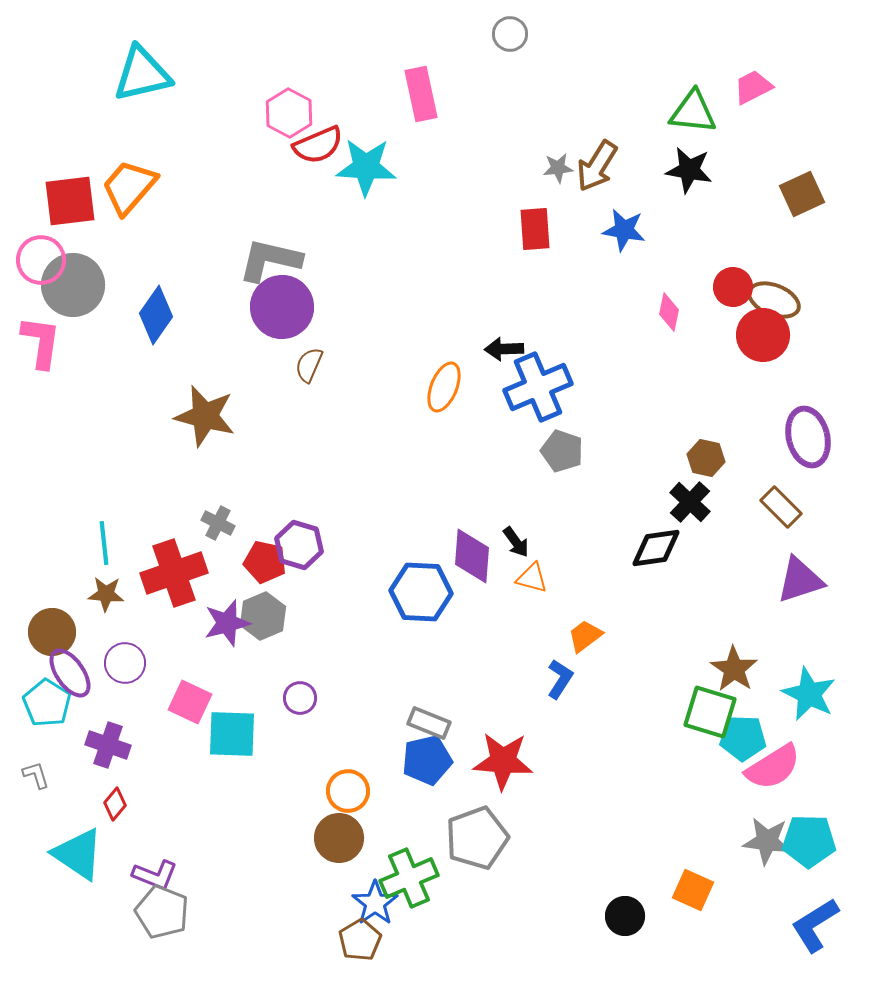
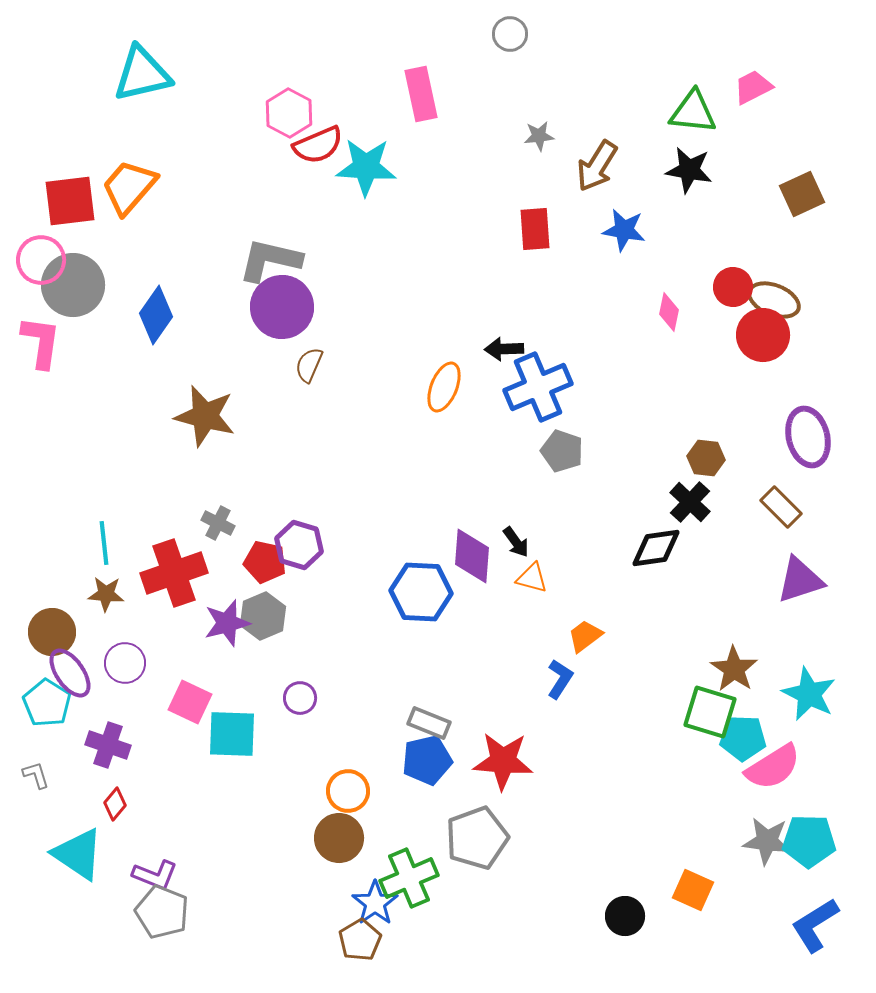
gray star at (558, 168): moved 19 px left, 32 px up
brown hexagon at (706, 458): rotated 6 degrees counterclockwise
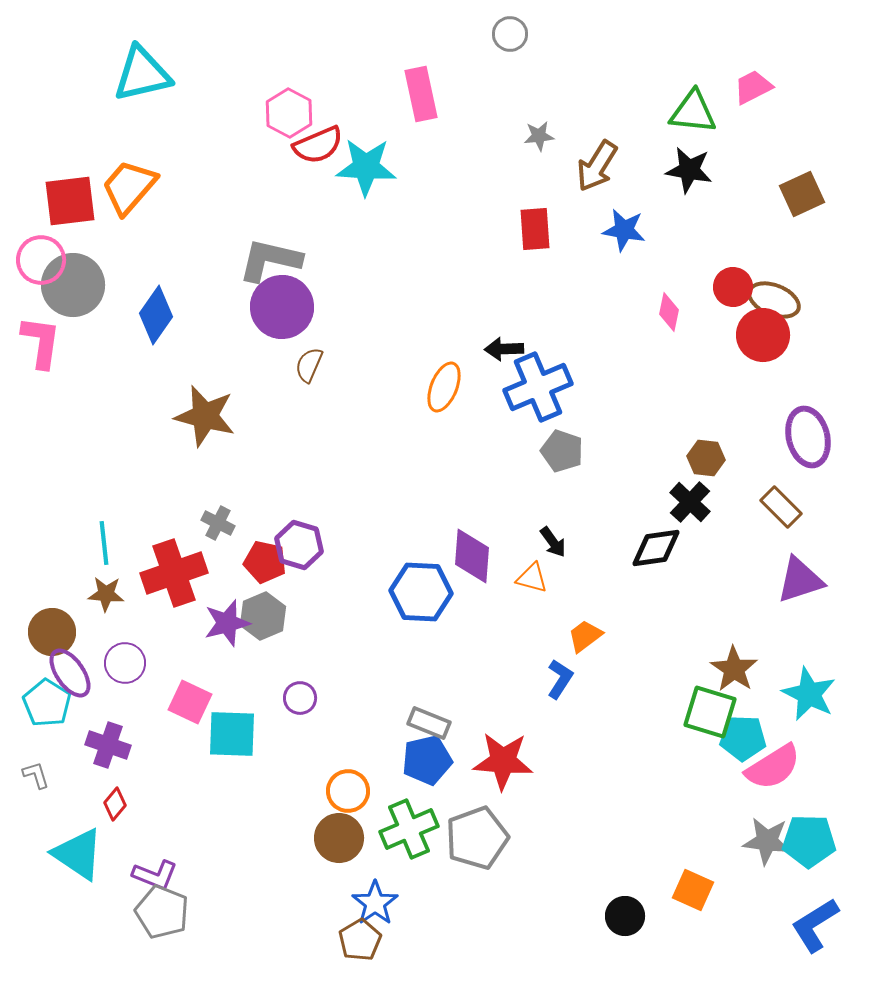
black arrow at (516, 542): moved 37 px right
green cross at (409, 878): moved 49 px up
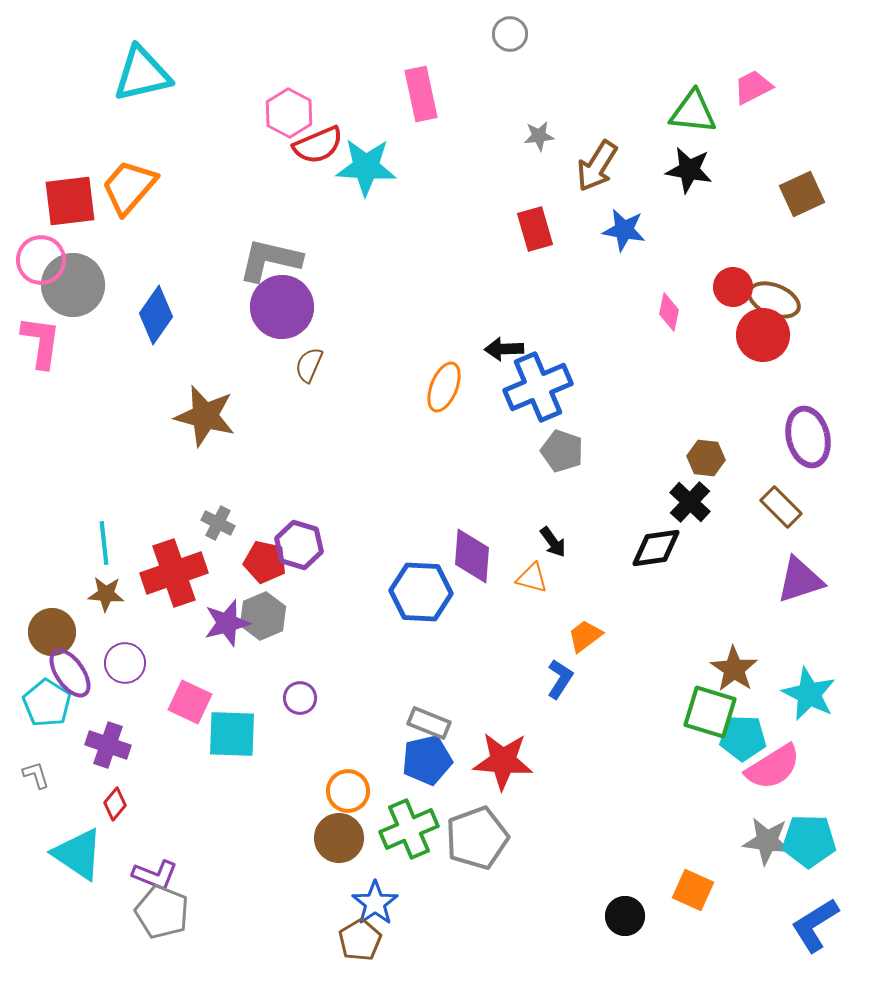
red rectangle at (535, 229): rotated 12 degrees counterclockwise
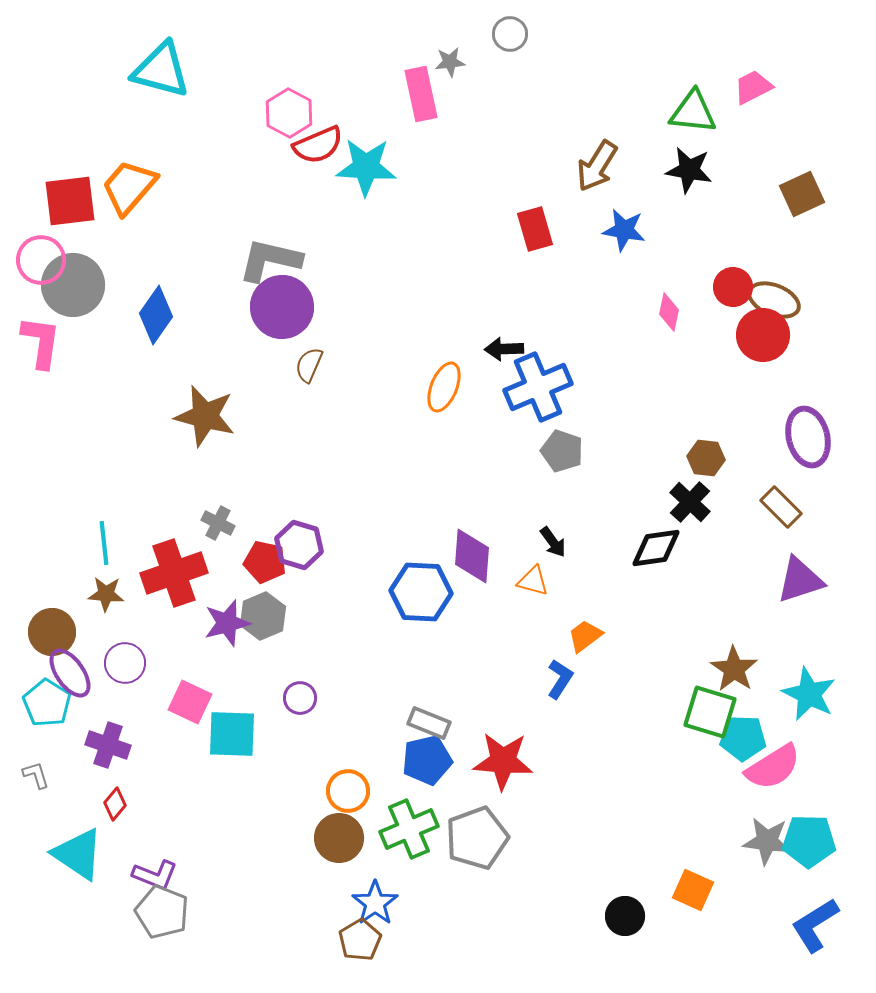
cyan triangle at (142, 74): moved 19 px right, 4 px up; rotated 28 degrees clockwise
gray star at (539, 136): moved 89 px left, 74 px up
orange triangle at (532, 578): moved 1 px right, 3 px down
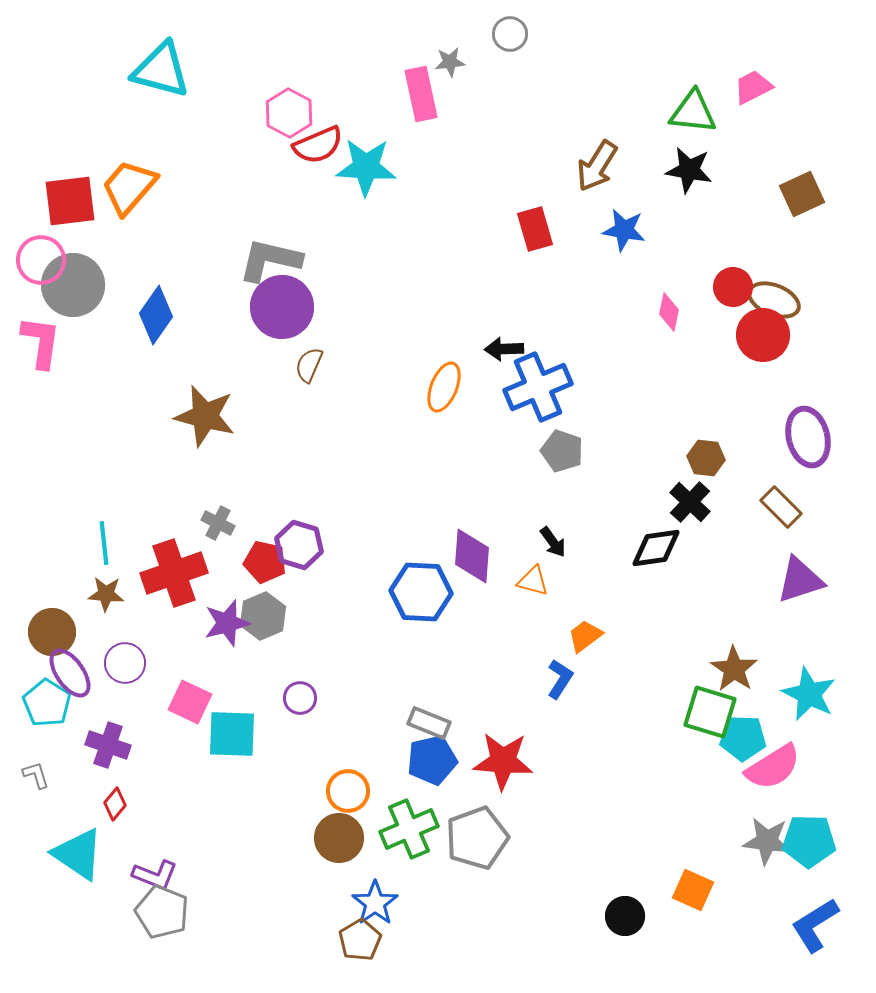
blue pentagon at (427, 760): moved 5 px right
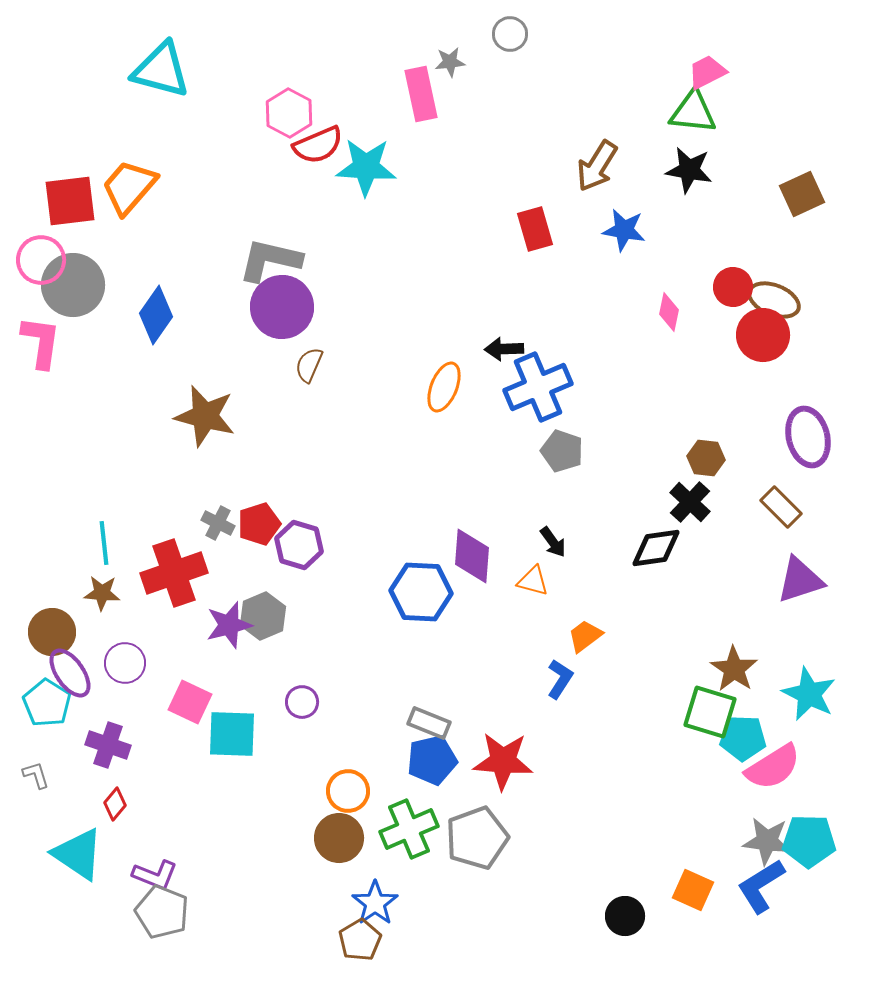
pink trapezoid at (753, 87): moved 46 px left, 15 px up
red pentagon at (265, 562): moved 6 px left, 38 px up; rotated 30 degrees counterclockwise
brown star at (106, 594): moved 4 px left, 1 px up
purple star at (227, 623): moved 2 px right, 2 px down
purple circle at (300, 698): moved 2 px right, 4 px down
blue L-shape at (815, 925): moved 54 px left, 39 px up
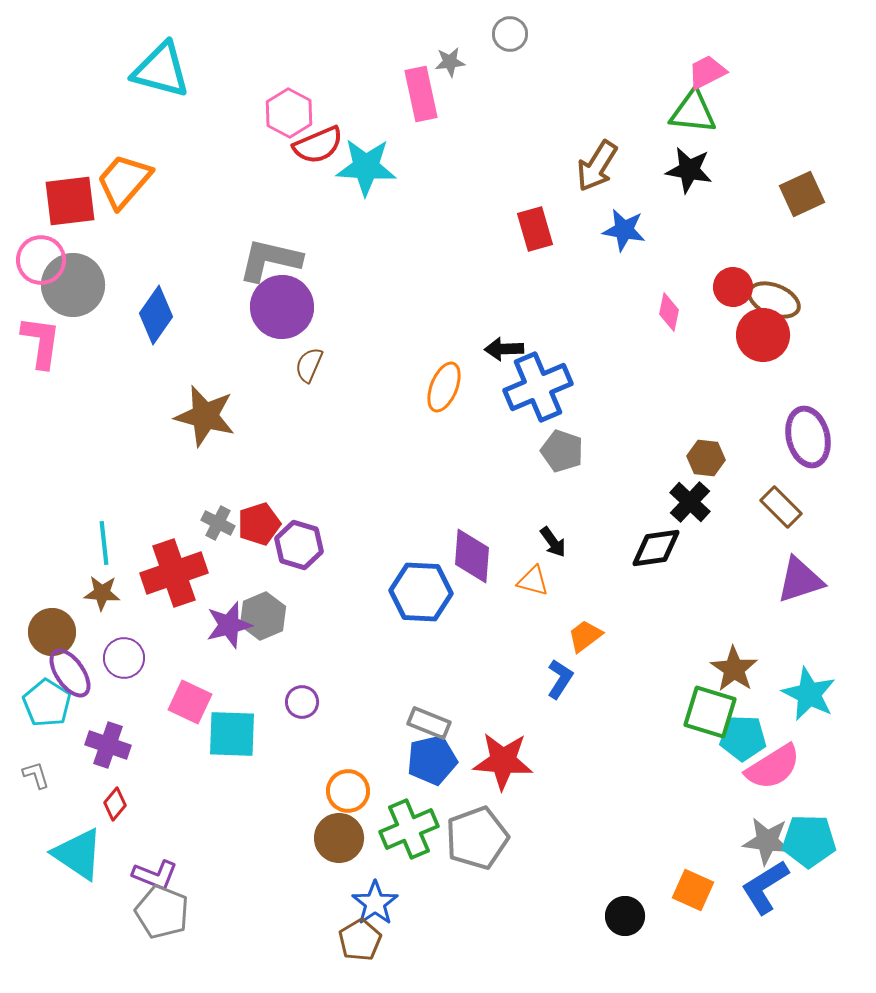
orange trapezoid at (129, 187): moved 5 px left, 6 px up
purple circle at (125, 663): moved 1 px left, 5 px up
blue L-shape at (761, 886): moved 4 px right, 1 px down
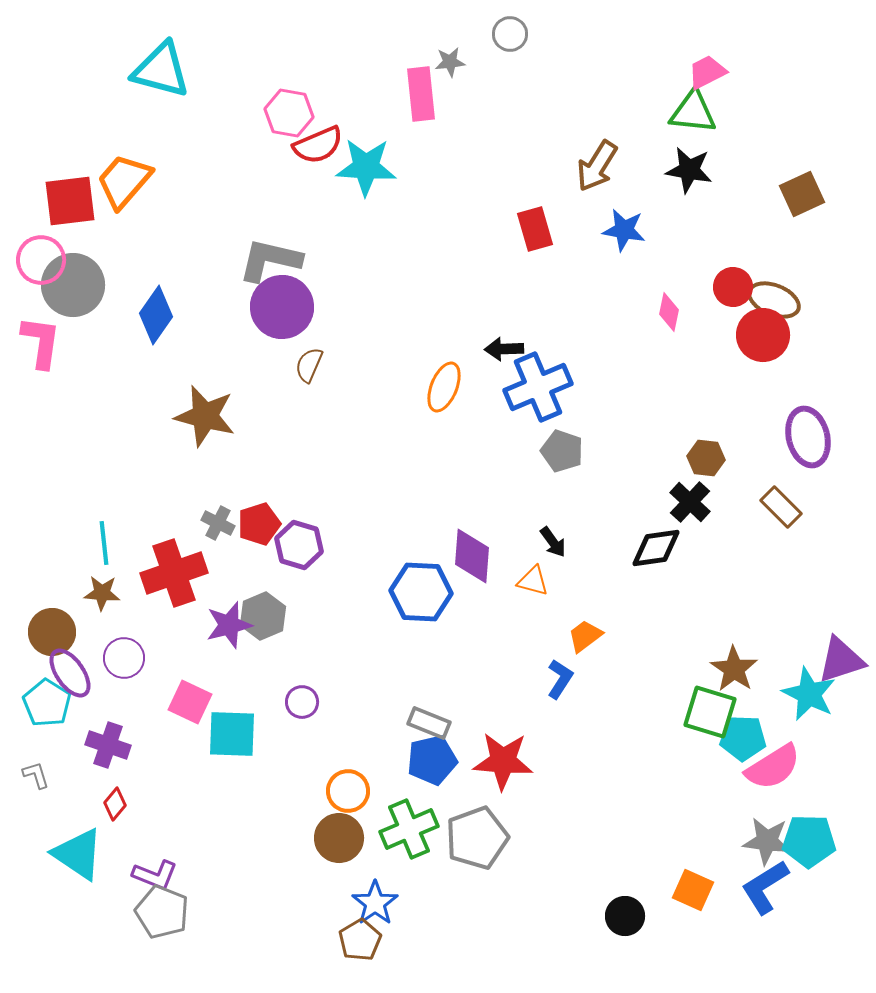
pink rectangle at (421, 94): rotated 6 degrees clockwise
pink hexagon at (289, 113): rotated 18 degrees counterclockwise
purple triangle at (800, 580): moved 41 px right, 80 px down
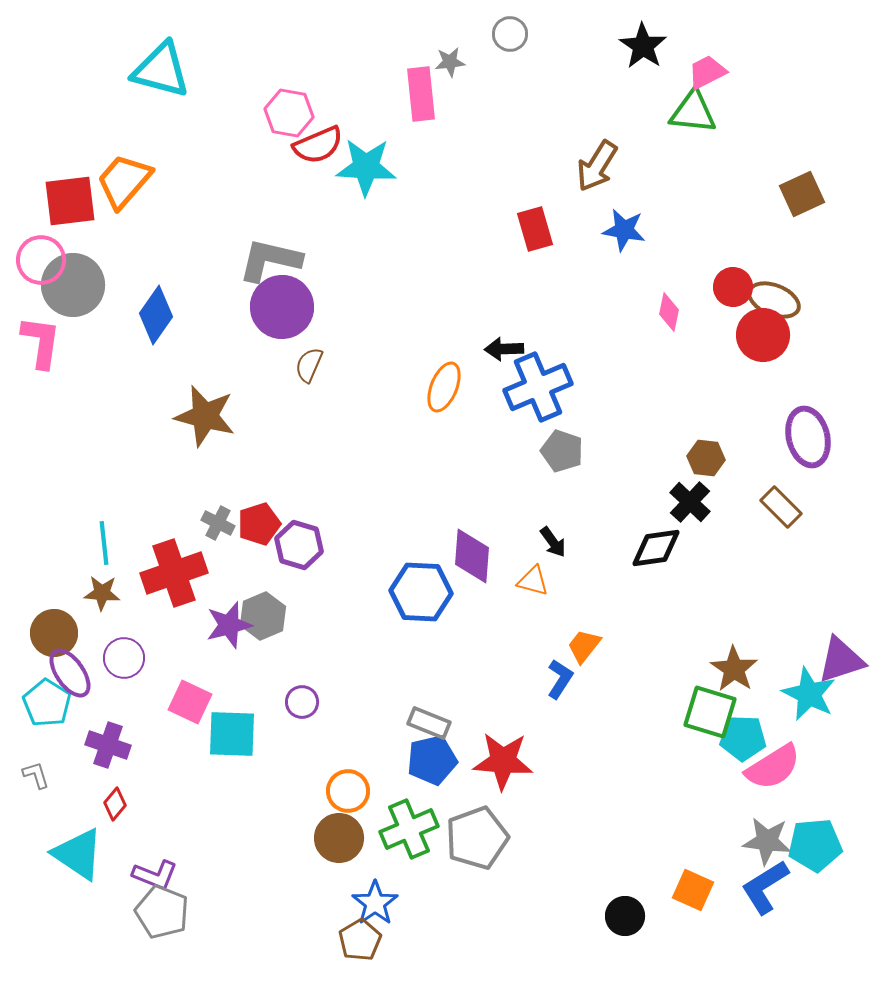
black star at (689, 170): moved 46 px left, 124 px up; rotated 24 degrees clockwise
brown circle at (52, 632): moved 2 px right, 1 px down
orange trapezoid at (585, 636): moved 1 px left, 10 px down; rotated 15 degrees counterclockwise
cyan pentagon at (809, 841): moved 6 px right, 4 px down; rotated 6 degrees counterclockwise
